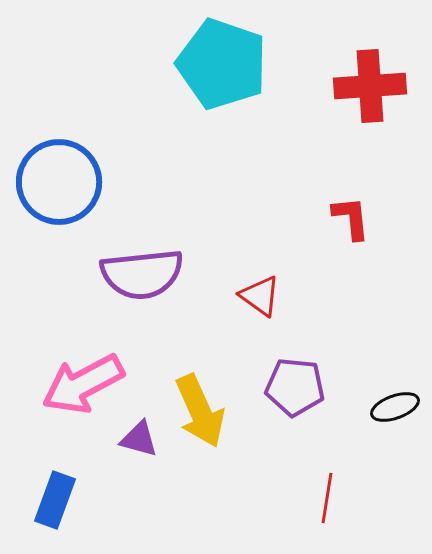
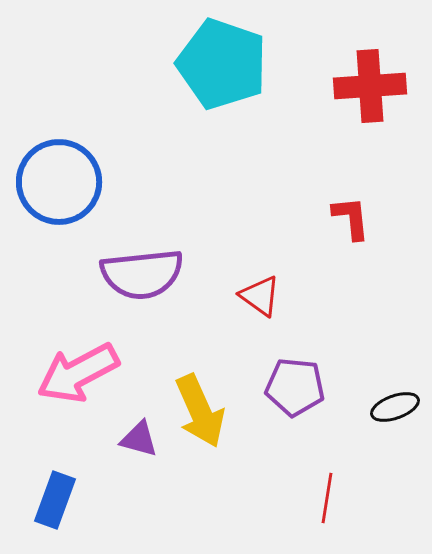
pink arrow: moved 5 px left, 11 px up
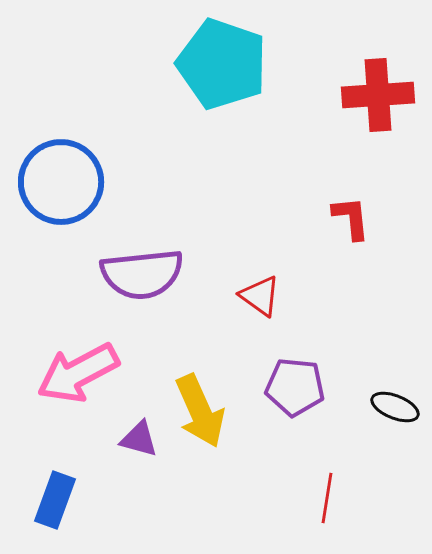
red cross: moved 8 px right, 9 px down
blue circle: moved 2 px right
black ellipse: rotated 42 degrees clockwise
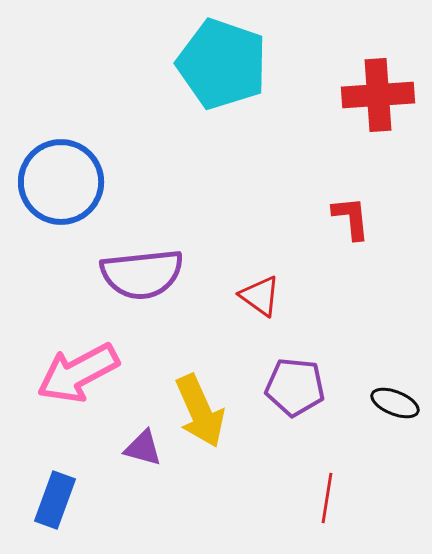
black ellipse: moved 4 px up
purple triangle: moved 4 px right, 9 px down
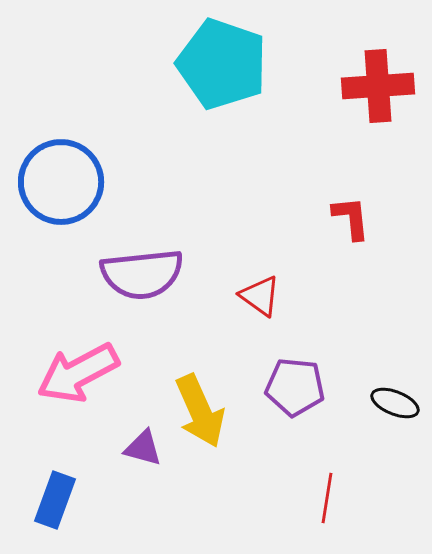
red cross: moved 9 px up
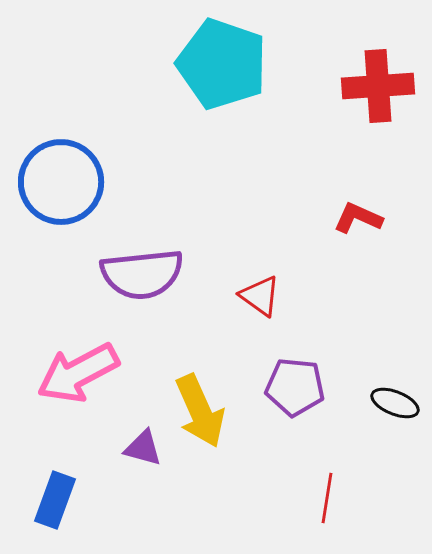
red L-shape: moved 7 px right; rotated 60 degrees counterclockwise
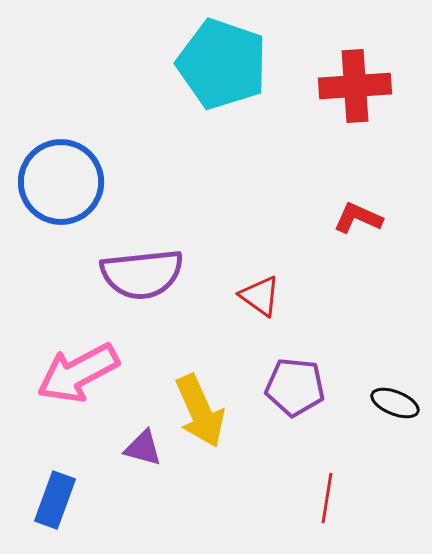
red cross: moved 23 px left
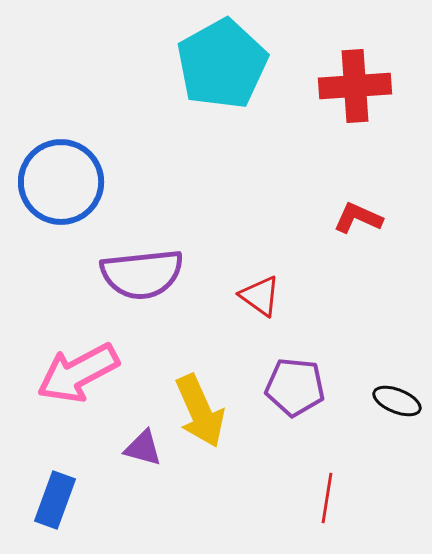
cyan pentagon: rotated 24 degrees clockwise
black ellipse: moved 2 px right, 2 px up
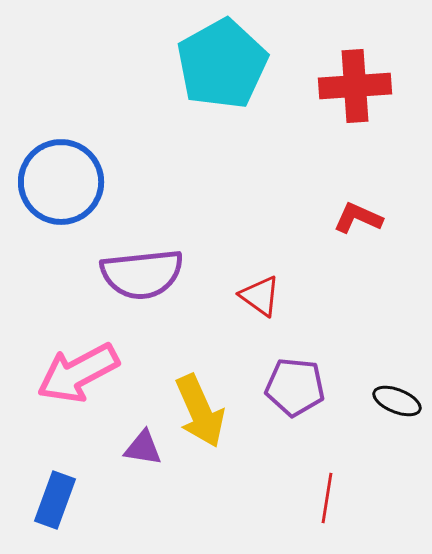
purple triangle: rotated 6 degrees counterclockwise
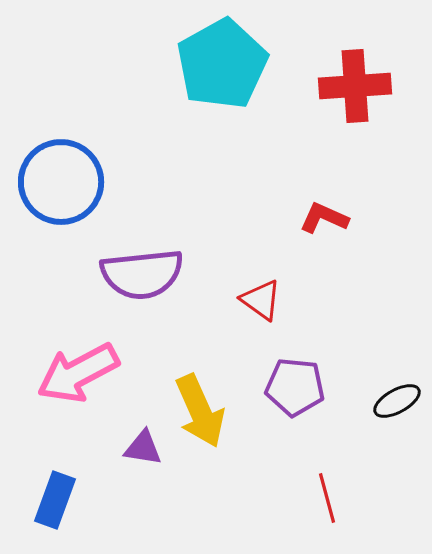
red L-shape: moved 34 px left
red triangle: moved 1 px right, 4 px down
black ellipse: rotated 51 degrees counterclockwise
red line: rotated 24 degrees counterclockwise
